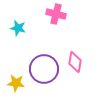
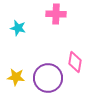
pink cross: rotated 12 degrees counterclockwise
purple circle: moved 4 px right, 9 px down
yellow star: moved 6 px up
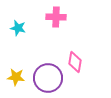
pink cross: moved 3 px down
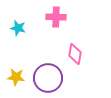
pink diamond: moved 8 px up
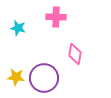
purple circle: moved 4 px left
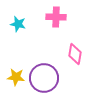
cyan star: moved 4 px up
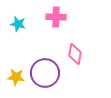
purple circle: moved 1 px right, 5 px up
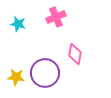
pink cross: rotated 24 degrees counterclockwise
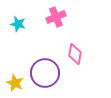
yellow star: moved 1 px left, 6 px down; rotated 18 degrees clockwise
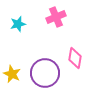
cyan star: rotated 28 degrees counterclockwise
pink diamond: moved 4 px down
yellow star: moved 3 px left, 9 px up
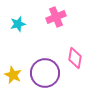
yellow star: moved 1 px right, 1 px down
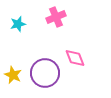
pink diamond: rotated 30 degrees counterclockwise
